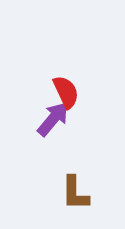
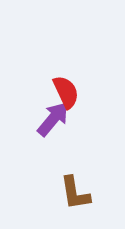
brown L-shape: rotated 9 degrees counterclockwise
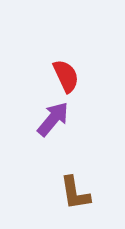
red semicircle: moved 16 px up
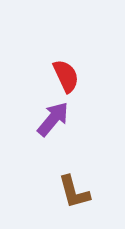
brown L-shape: moved 1 px left, 1 px up; rotated 6 degrees counterclockwise
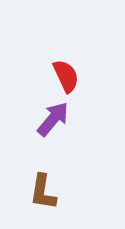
brown L-shape: moved 31 px left; rotated 24 degrees clockwise
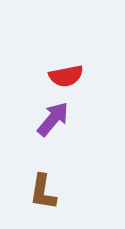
red semicircle: rotated 104 degrees clockwise
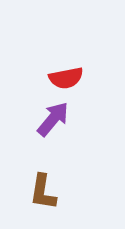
red semicircle: moved 2 px down
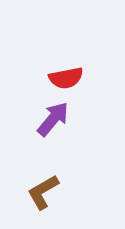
brown L-shape: rotated 51 degrees clockwise
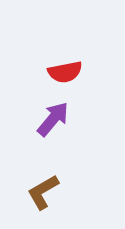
red semicircle: moved 1 px left, 6 px up
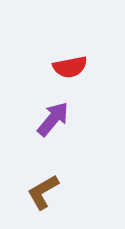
red semicircle: moved 5 px right, 5 px up
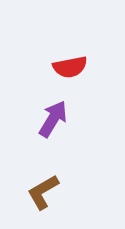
purple arrow: rotated 9 degrees counterclockwise
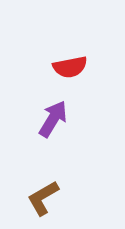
brown L-shape: moved 6 px down
